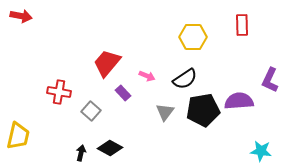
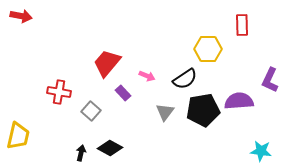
yellow hexagon: moved 15 px right, 12 px down
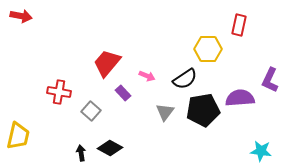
red rectangle: moved 3 px left; rotated 15 degrees clockwise
purple semicircle: moved 1 px right, 3 px up
black arrow: rotated 21 degrees counterclockwise
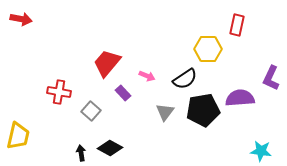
red arrow: moved 3 px down
red rectangle: moved 2 px left
purple L-shape: moved 1 px right, 2 px up
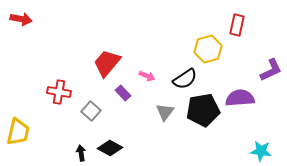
yellow hexagon: rotated 16 degrees counterclockwise
purple L-shape: moved 8 px up; rotated 140 degrees counterclockwise
yellow trapezoid: moved 4 px up
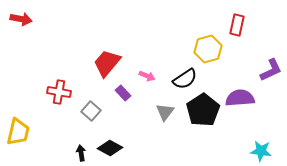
black pentagon: rotated 24 degrees counterclockwise
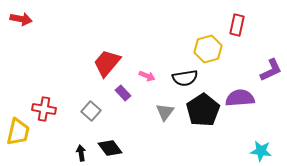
black semicircle: moved 1 px up; rotated 25 degrees clockwise
red cross: moved 15 px left, 17 px down
black diamond: rotated 25 degrees clockwise
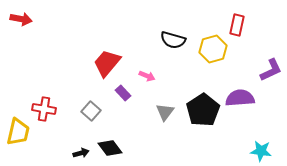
yellow hexagon: moved 5 px right
black semicircle: moved 12 px left, 38 px up; rotated 25 degrees clockwise
black arrow: rotated 84 degrees clockwise
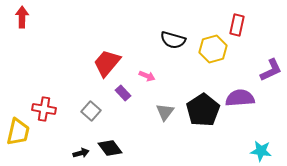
red arrow: moved 1 px right, 2 px up; rotated 100 degrees counterclockwise
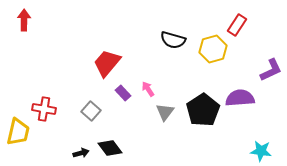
red arrow: moved 2 px right, 3 px down
red rectangle: rotated 20 degrees clockwise
pink arrow: moved 1 px right, 13 px down; rotated 147 degrees counterclockwise
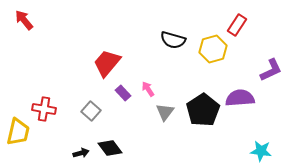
red arrow: rotated 40 degrees counterclockwise
